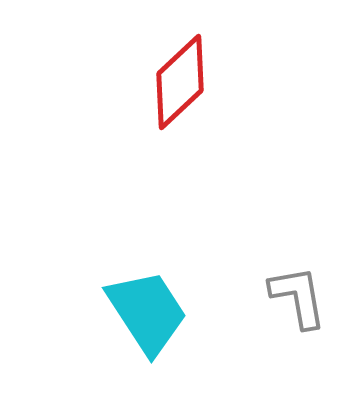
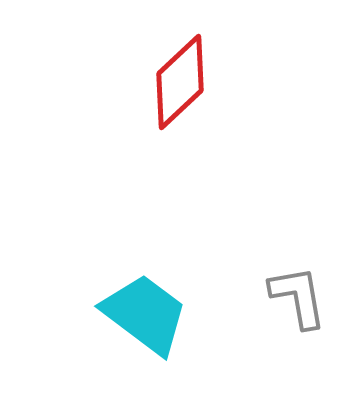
cyan trapezoid: moved 2 px left, 2 px down; rotated 20 degrees counterclockwise
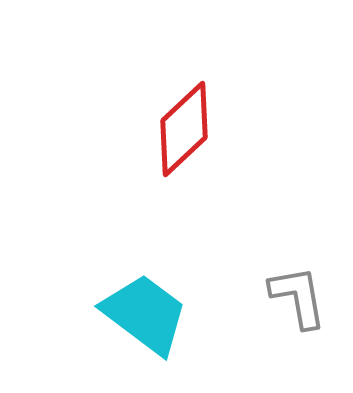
red diamond: moved 4 px right, 47 px down
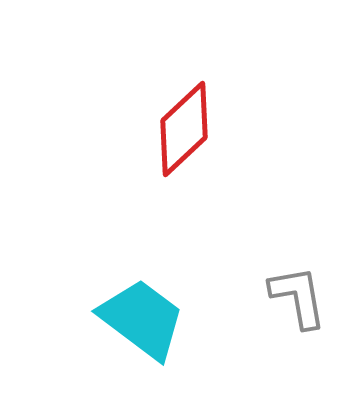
cyan trapezoid: moved 3 px left, 5 px down
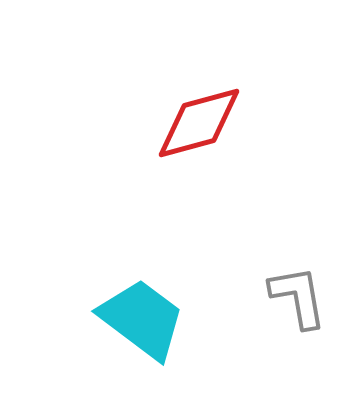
red diamond: moved 15 px right, 6 px up; rotated 28 degrees clockwise
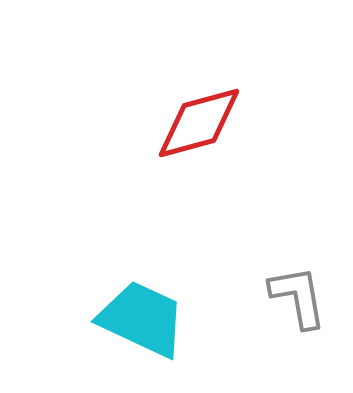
cyan trapezoid: rotated 12 degrees counterclockwise
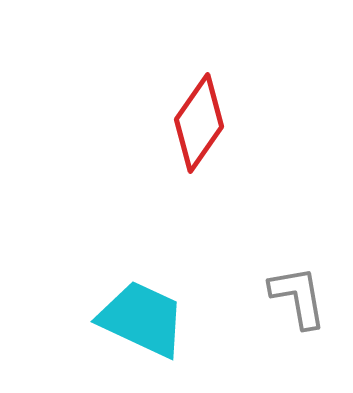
red diamond: rotated 40 degrees counterclockwise
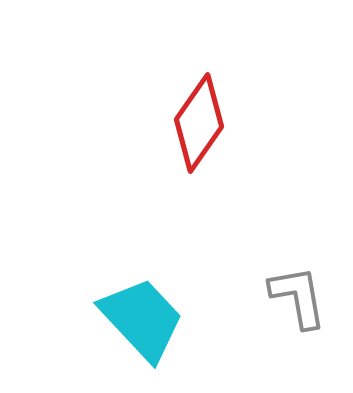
cyan trapezoid: rotated 22 degrees clockwise
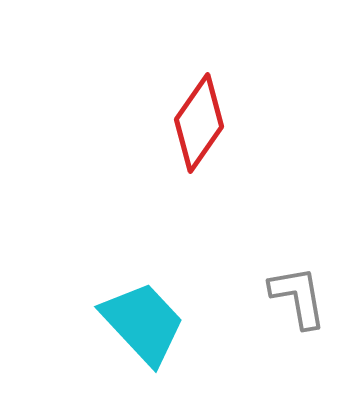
cyan trapezoid: moved 1 px right, 4 px down
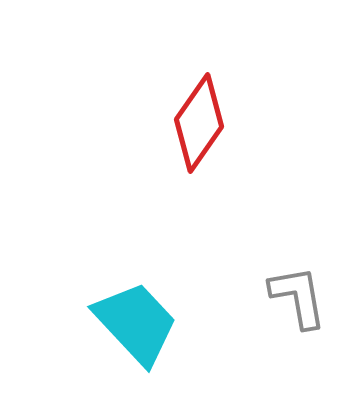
cyan trapezoid: moved 7 px left
